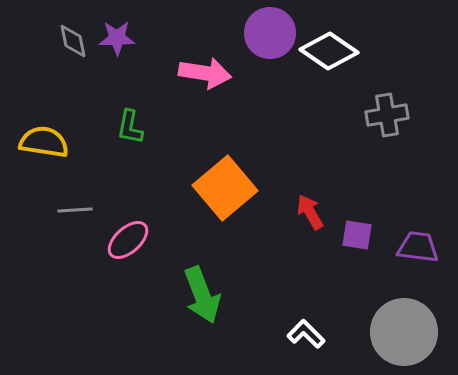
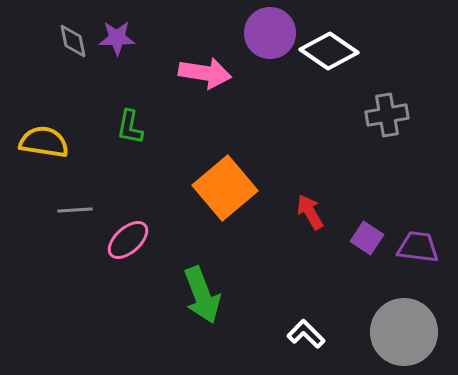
purple square: moved 10 px right, 3 px down; rotated 24 degrees clockwise
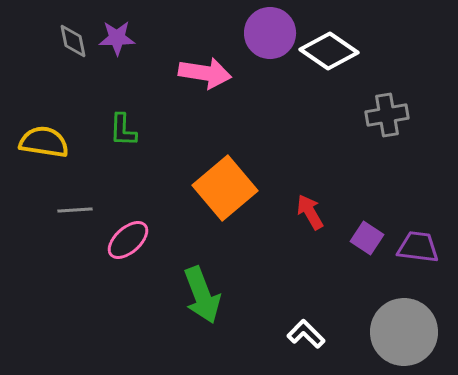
green L-shape: moved 7 px left, 3 px down; rotated 9 degrees counterclockwise
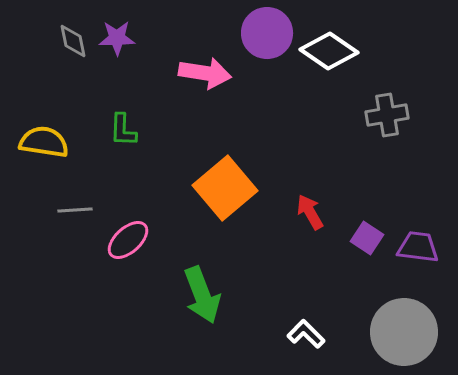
purple circle: moved 3 px left
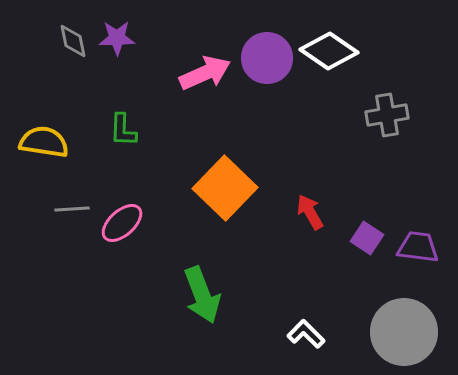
purple circle: moved 25 px down
pink arrow: rotated 33 degrees counterclockwise
orange square: rotated 6 degrees counterclockwise
gray line: moved 3 px left, 1 px up
pink ellipse: moved 6 px left, 17 px up
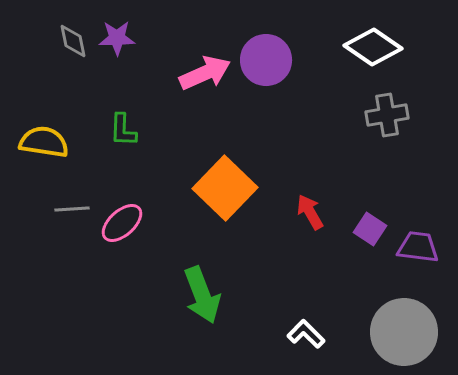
white diamond: moved 44 px right, 4 px up
purple circle: moved 1 px left, 2 px down
purple square: moved 3 px right, 9 px up
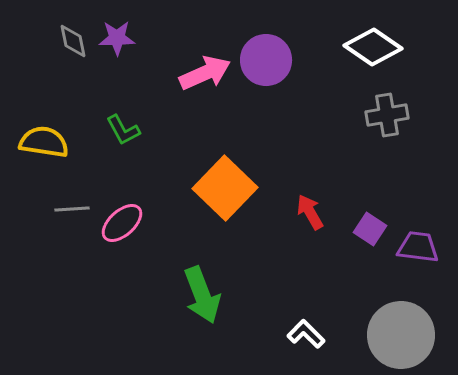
green L-shape: rotated 30 degrees counterclockwise
gray circle: moved 3 px left, 3 px down
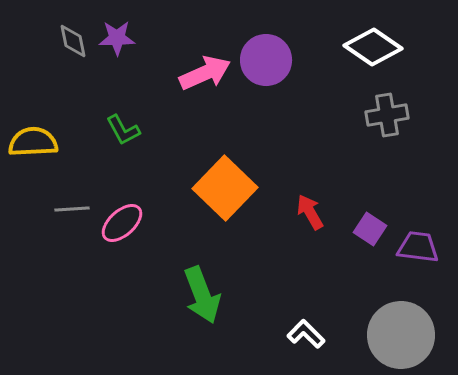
yellow semicircle: moved 11 px left; rotated 12 degrees counterclockwise
